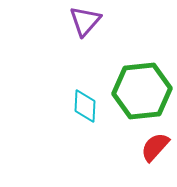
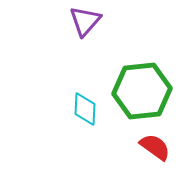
cyan diamond: moved 3 px down
red semicircle: rotated 84 degrees clockwise
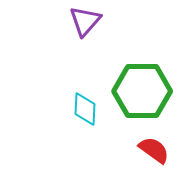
green hexagon: rotated 6 degrees clockwise
red semicircle: moved 1 px left, 3 px down
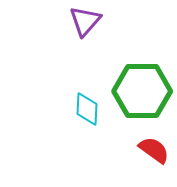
cyan diamond: moved 2 px right
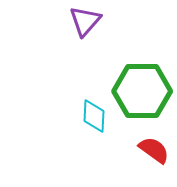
cyan diamond: moved 7 px right, 7 px down
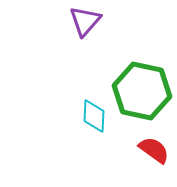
green hexagon: rotated 12 degrees clockwise
